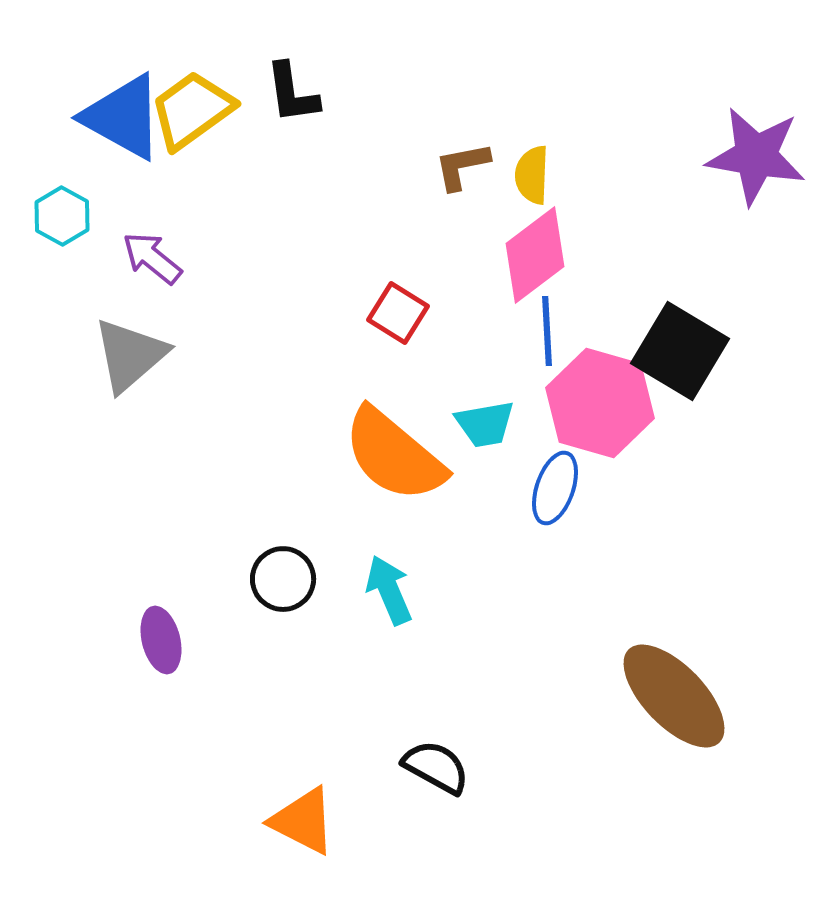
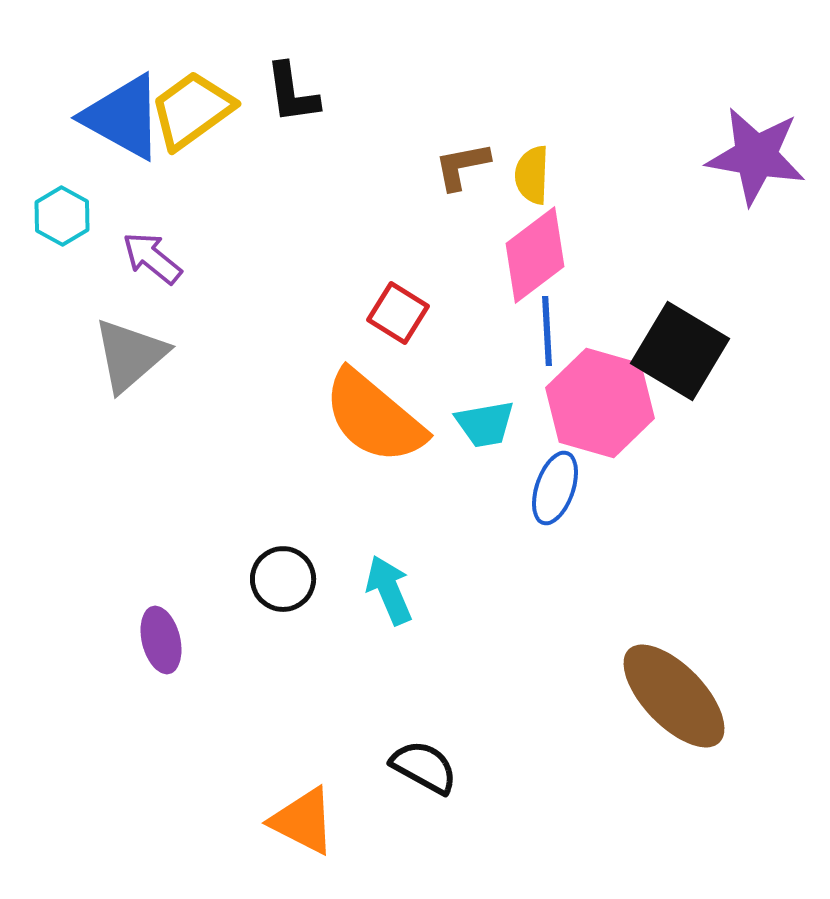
orange semicircle: moved 20 px left, 38 px up
black semicircle: moved 12 px left
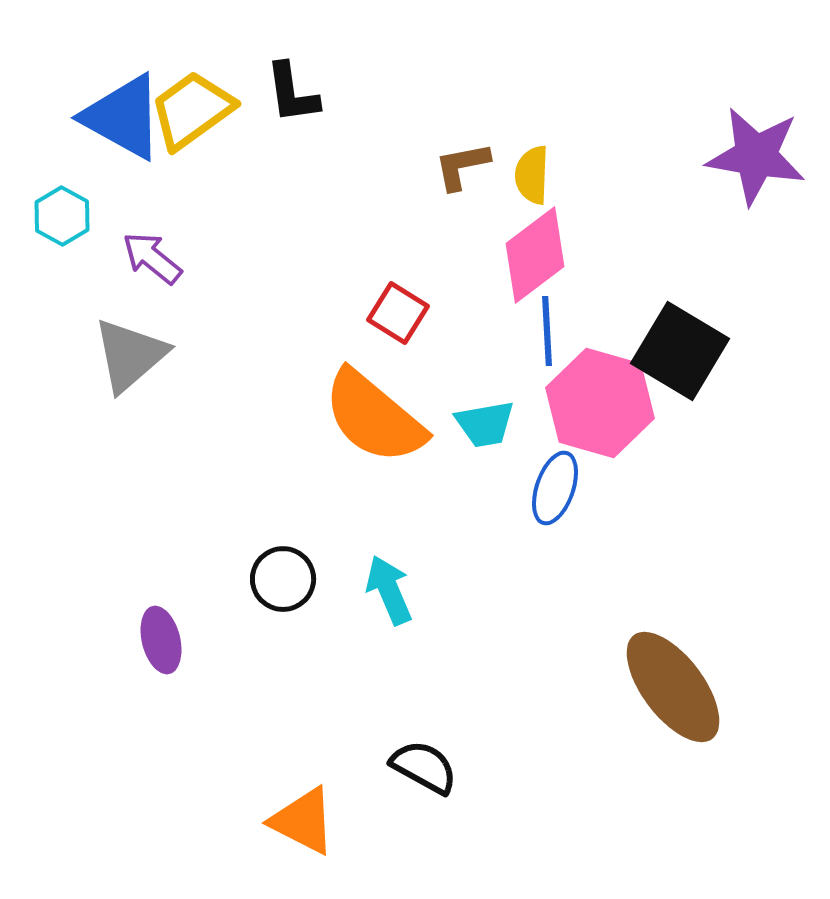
brown ellipse: moved 1 px left, 9 px up; rotated 7 degrees clockwise
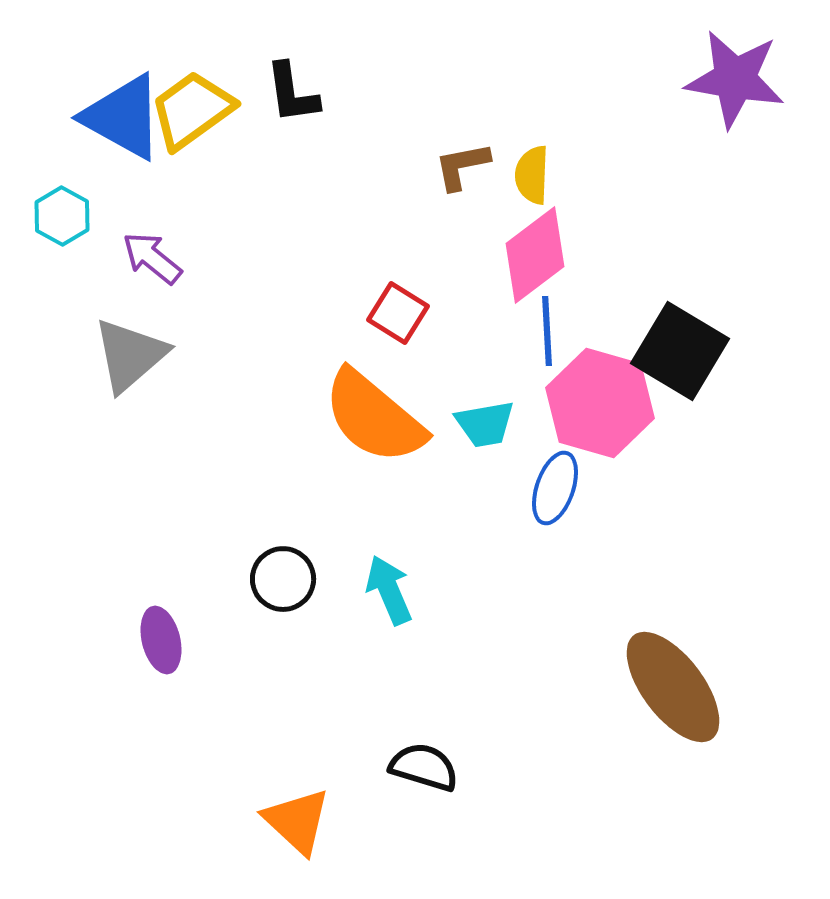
purple star: moved 21 px left, 77 px up
black semicircle: rotated 12 degrees counterclockwise
orange triangle: moved 6 px left; rotated 16 degrees clockwise
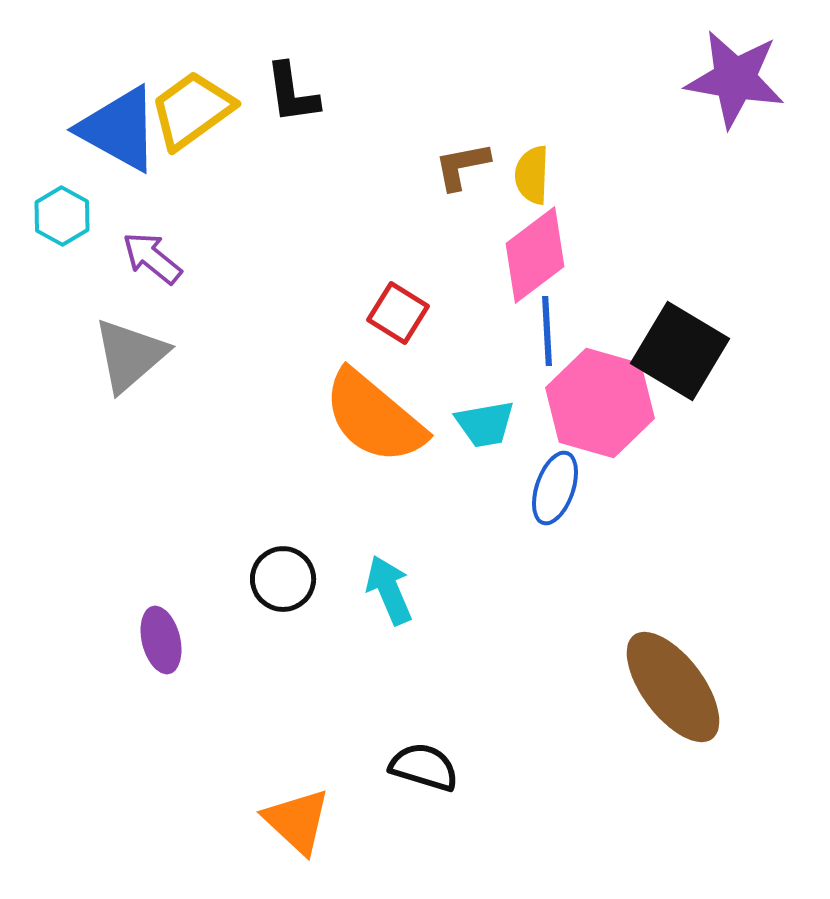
blue triangle: moved 4 px left, 12 px down
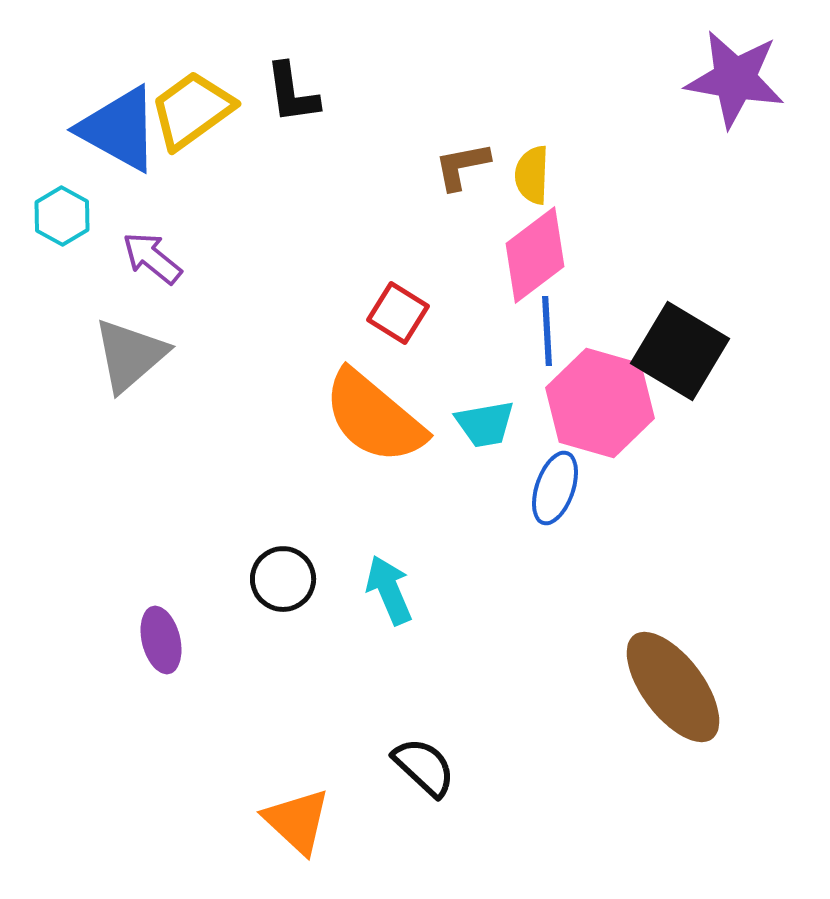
black semicircle: rotated 26 degrees clockwise
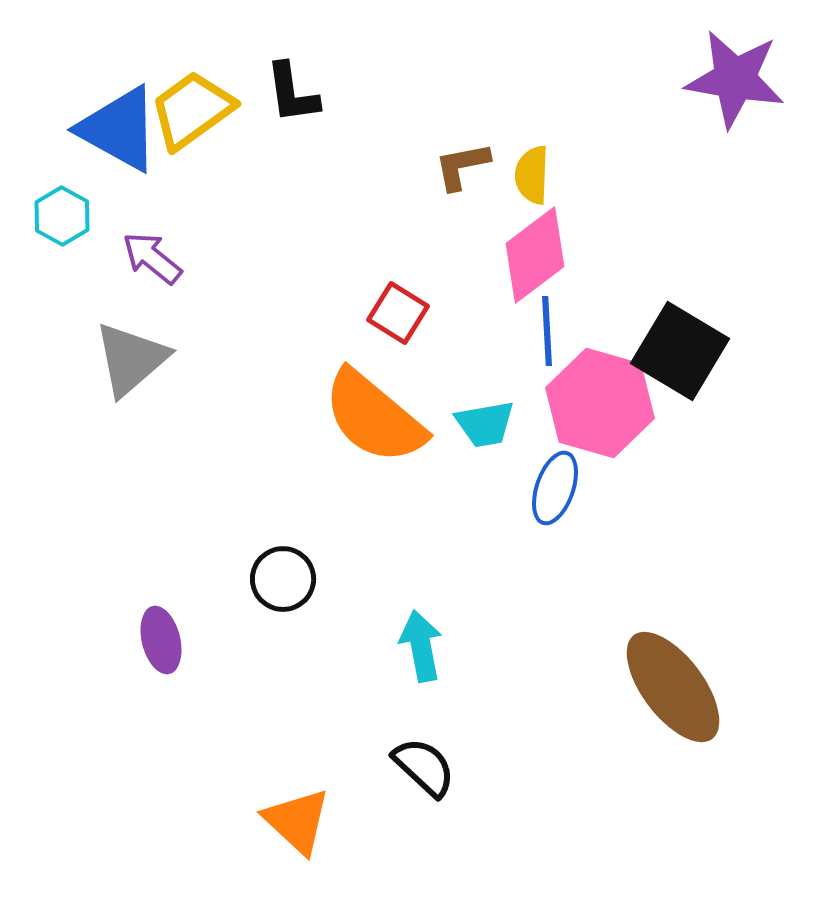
gray triangle: moved 1 px right, 4 px down
cyan arrow: moved 32 px right, 56 px down; rotated 12 degrees clockwise
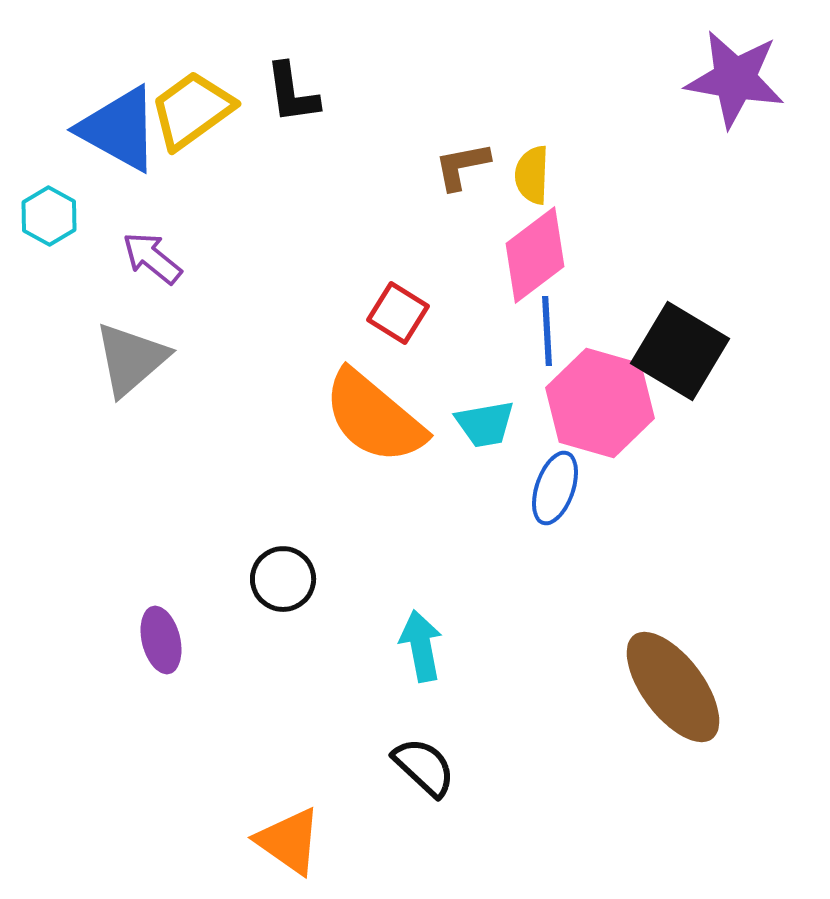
cyan hexagon: moved 13 px left
orange triangle: moved 8 px left, 20 px down; rotated 8 degrees counterclockwise
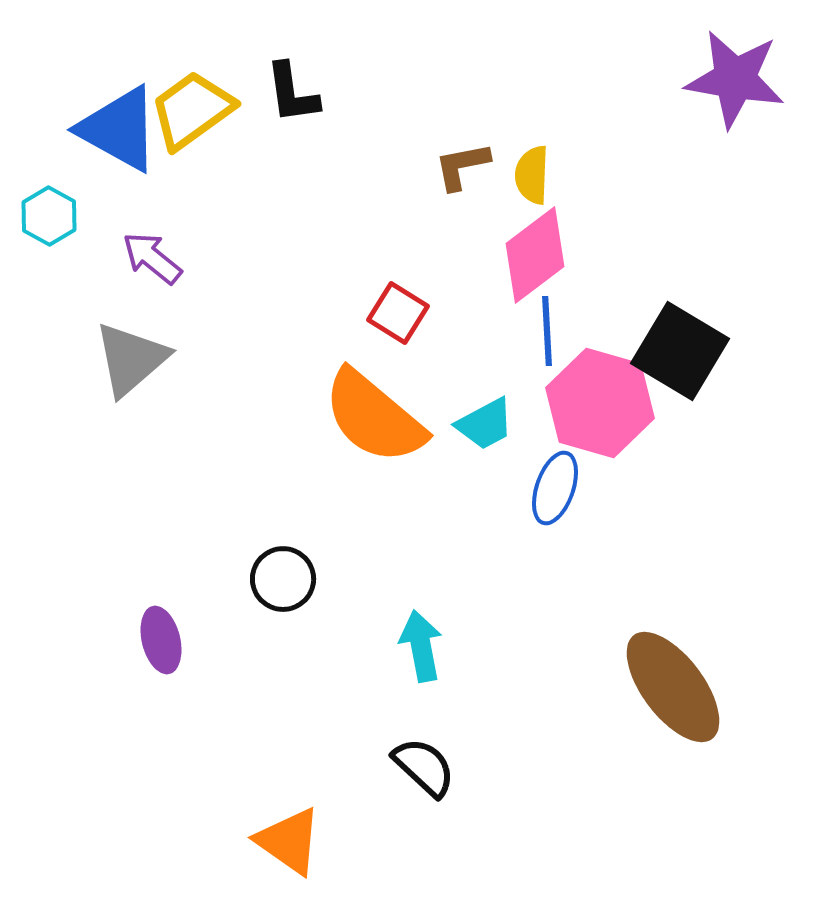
cyan trapezoid: rotated 18 degrees counterclockwise
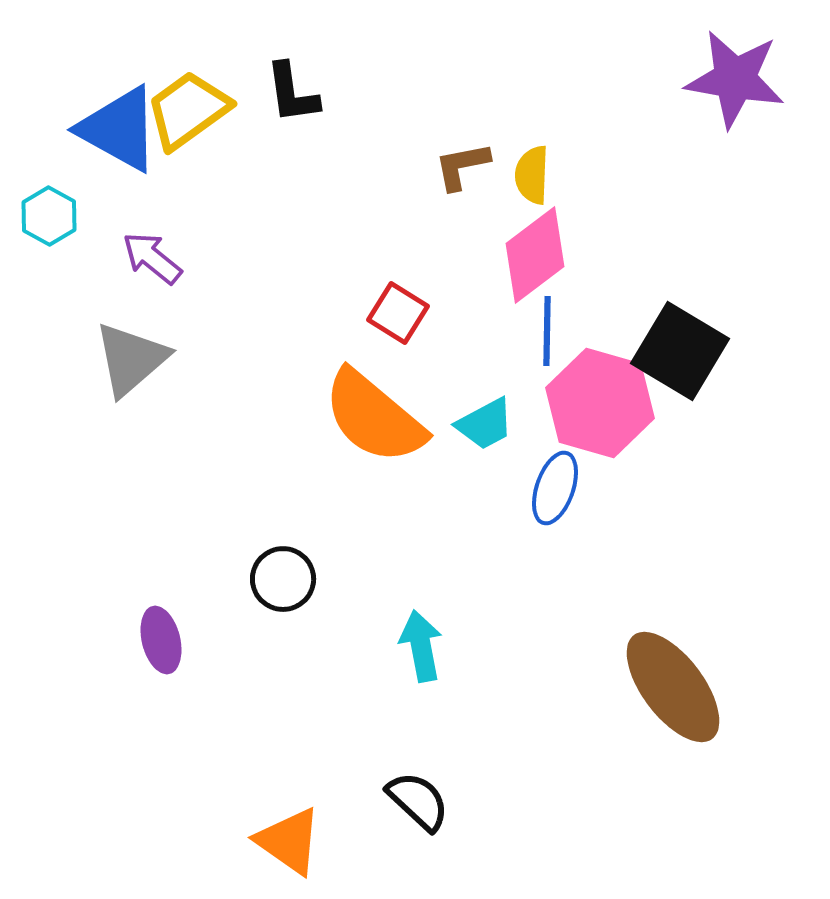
yellow trapezoid: moved 4 px left
blue line: rotated 4 degrees clockwise
black semicircle: moved 6 px left, 34 px down
